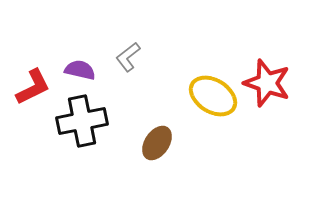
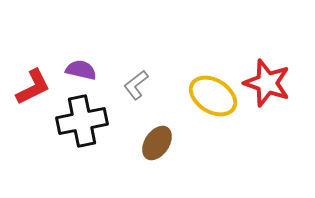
gray L-shape: moved 8 px right, 28 px down
purple semicircle: moved 1 px right
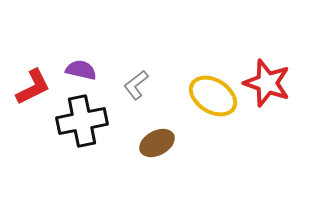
brown ellipse: rotated 28 degrees clockwise
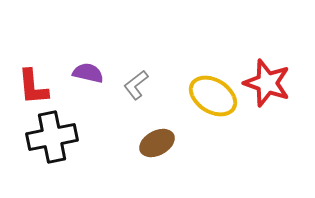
purple semicircle: moved 7 px right, 3 px down
red L-shape: rotated 111 degrees clockwise
black cross: moved 30 px left, 16 px down
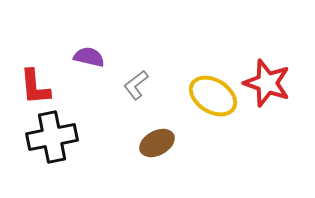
purple semicircle: moved 1 px right, 16 px up
red L-shape: moved 2 px right
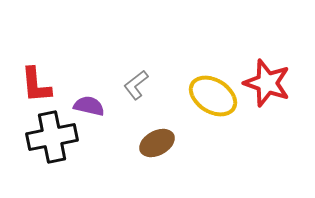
purple semicircle: moved 49 px down
red L-shape: moved 1 px right, 2 px up
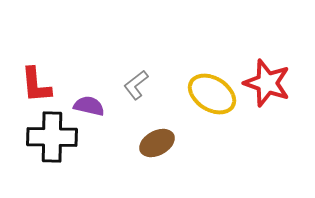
yellow ellipse: moved 1 px left, 2 px up
black cross: rotated 12 degrees clockwise
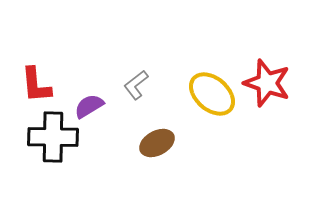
yellow ellipse: rotated 9 degrees clockwise
purple semicircle: rotated 44 degrees counterclockwise
black cross: moved 1 px right
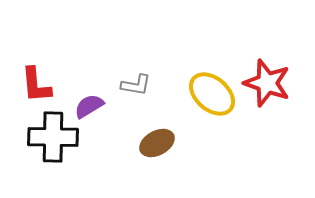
gray L-shape: rotated 132 degrees counterclockwise
